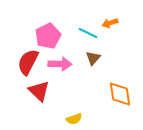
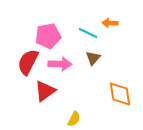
orange arrow: rotated 21 degrees clockwise
pink pentagon: rotated 15 degrees clockwise
red triangle: moved 6 px right; rotated 40 degrees clockwise
yellow semicircle: rotated 42 degrees counterclockwise
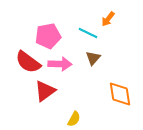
orange arrow: moved 2 px left, 4 px up; rotated 56 degrees counterclockwise
red semicircle: rotated 80 degrees counterclockwise
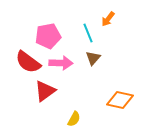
cyan line: rotated 42 degrees clockwise
pink arrow: moved 1 px right, 1 px up
orange diamond: moved 6 px down; rotated 68 degrees counterclockwise
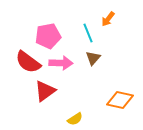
yellow semicircle: moved 1 px right; rotated 28 degrees clockwise
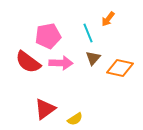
red triangle: moved 18 px down
orange diamond: moved 32 px up
